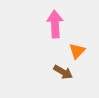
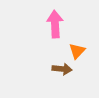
brown arrow: moved 1 px left, 3 px up; rotated 24 degrees counterclockwise
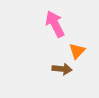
pink arrow: rotated 24 degrees counterclockwise
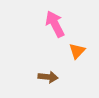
brown arrow: moved 14 px left, 8 px down
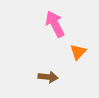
orange triangle: moved 1 px right, 1 px down
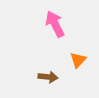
orange triangle: moved 8 px down
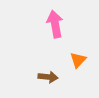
pink arrow: rotated 16 degrees clockwise
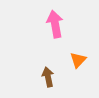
brown arrow: rotated 108 degrees counterclockwise
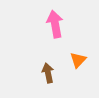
brown arrow: moved 4 px up
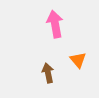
orange triangle: rotated 24 degrees counterclockwise
